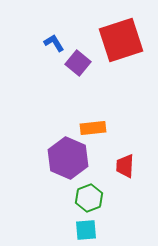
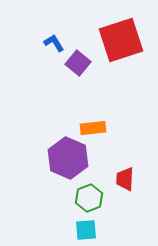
red trapezoid: moved 13 px down
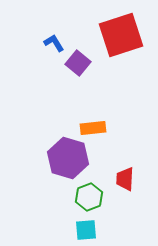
red square: moved 5 px up
purple hexagon: rotated 6 degrees counterclockwise
green hexagon: moved 1 px up
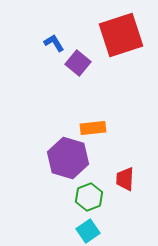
cyan square: moved 2 px right, 1 px down; rotated 30 degrees counterclockwise
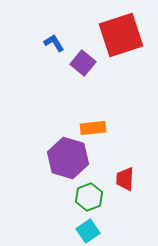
purple square: moved 5 px right
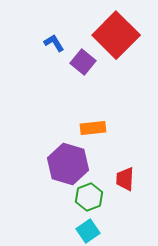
red square: moved 5 px left; rotated 27 degrees counterclockwise
purple square: moved 1 px up
purple hexagon: moved 6 px down
